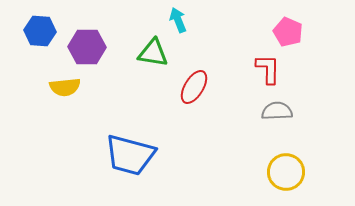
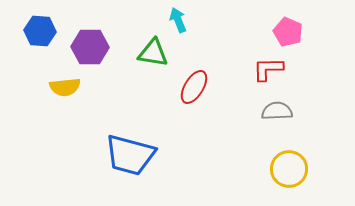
purple hexagon: moved 3 px right
red L-shape: rotated 92 degrees counterclockwise
yellow circle: moved 3 px right, 3 px up
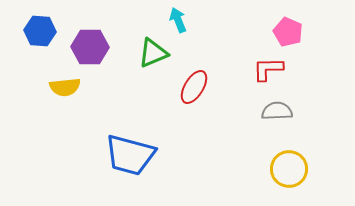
green triangle: rotated 32 degrees counterclockwise
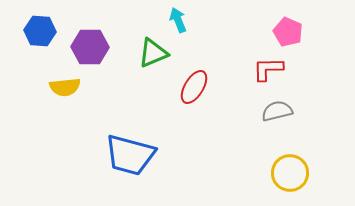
gray semicircle: rotated 12 degrees counterclockwise
yellow circle: moved 1 px right, 4 px down
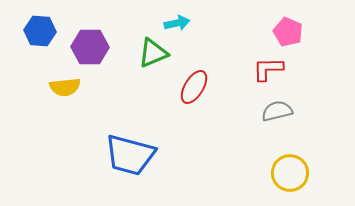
cyan arrow: moved 1 px left, 3 px down; rotated 100 degrees clockwise
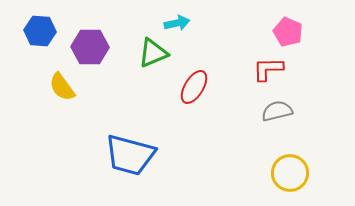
yellow semicircle: moved 3 px left; rotated 60 degrees clockwise
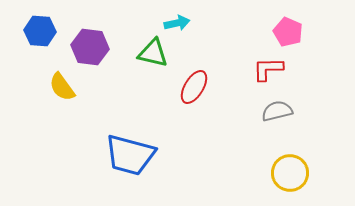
purple hexagon: rotated 6 degrees clockwise
green triangle: rotated 36 degrees clockwise
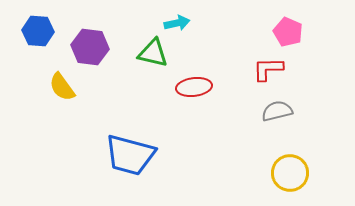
blue hexagon: moved 2 px left
red ellipse: rotated 52 degrees clockwise
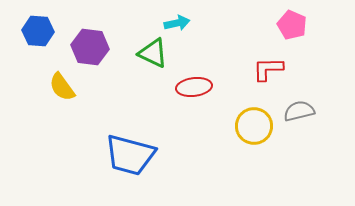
pink pentagon: moved 4 px right, 7 px up
green triangle: rotated 12 degrees clockwise
gray semicircle: moved 22 px right
yellow circle: moved 36 px left, 47 px up
